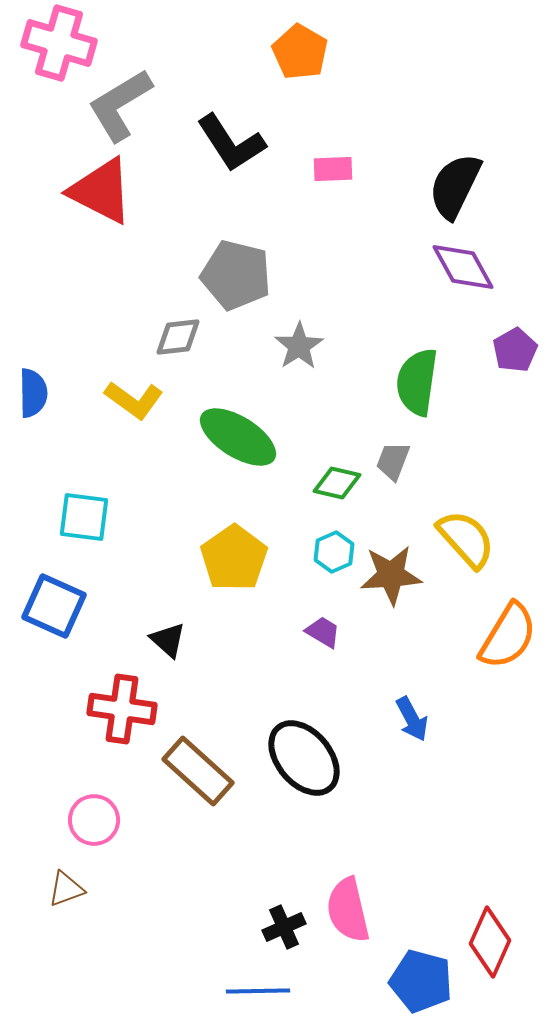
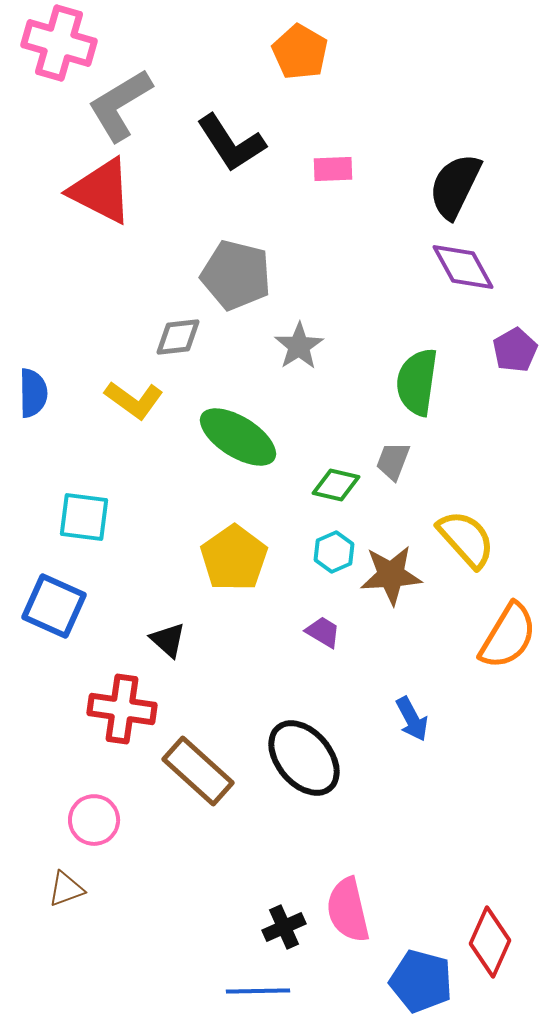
green diamond: moved 1 px left, 2 px down
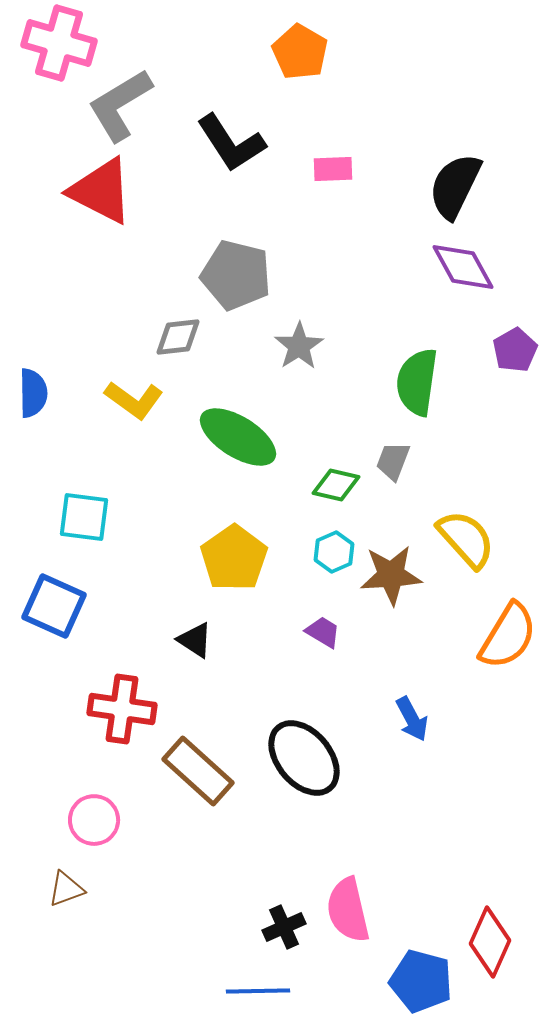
black triangle: moved 27 px right; rotated 9 degrees counterclockwise
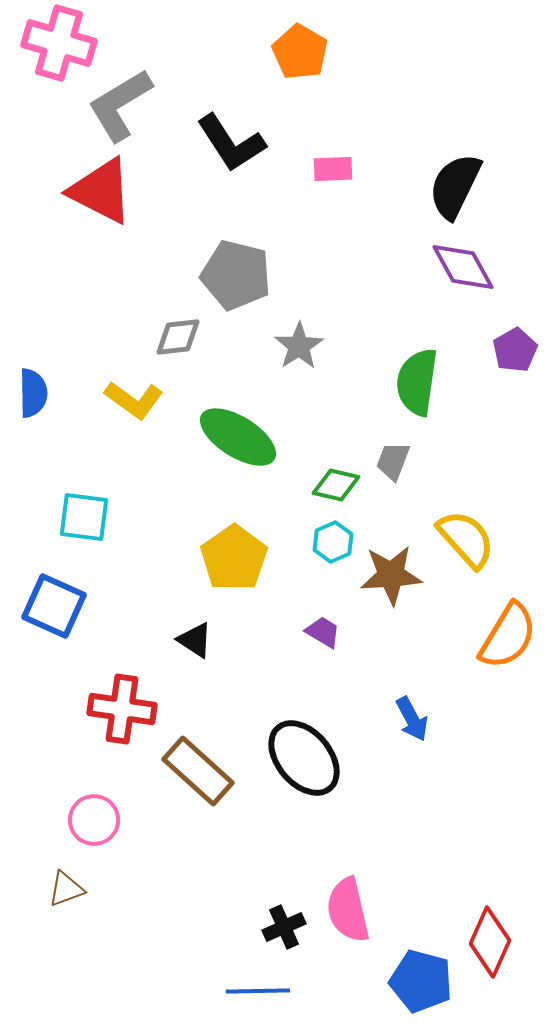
cyan hexagon: moved 1 px left, 10 px up
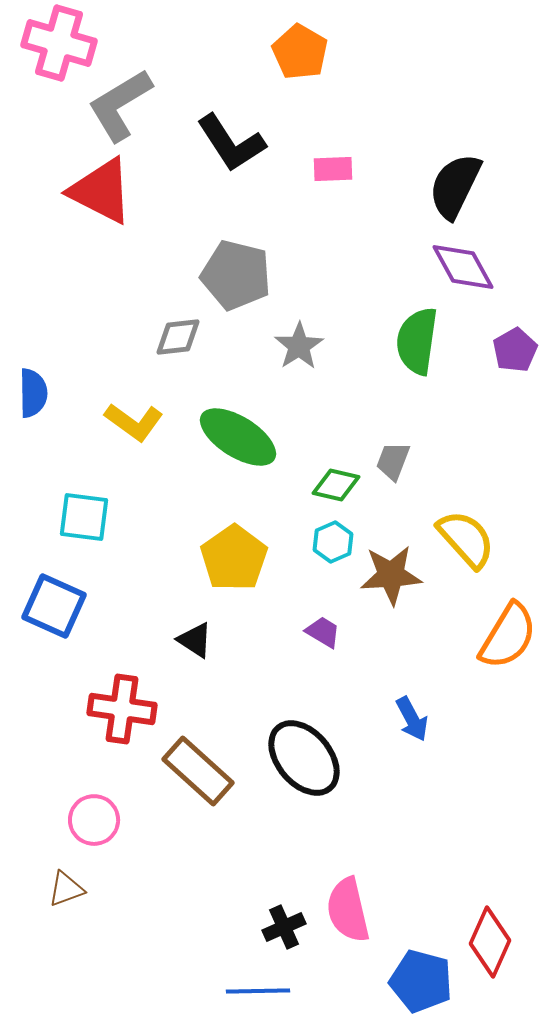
green semicircle: moved 41 px up
yellow L-shape: moved 22 px down
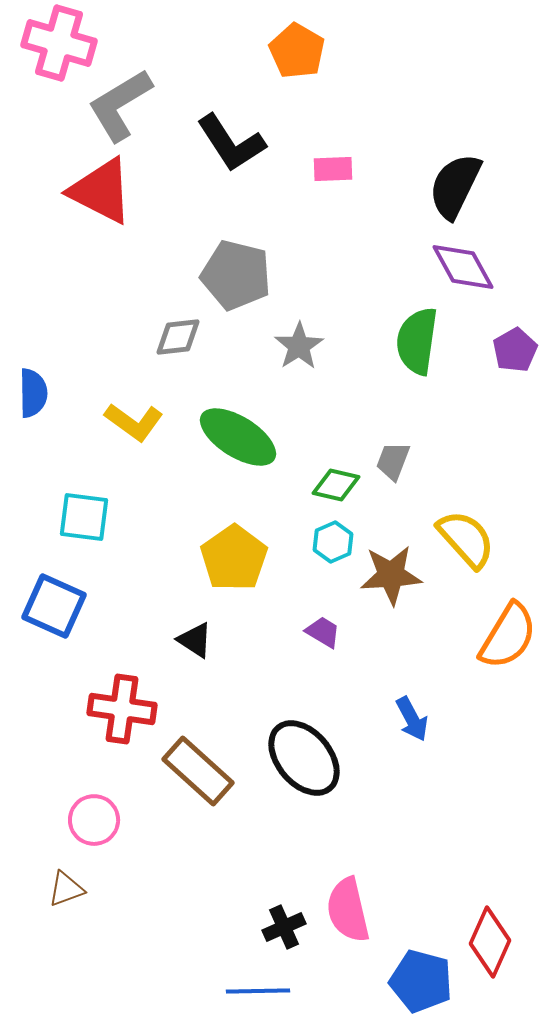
orange pentagon: moved 3 px left, 1 px up
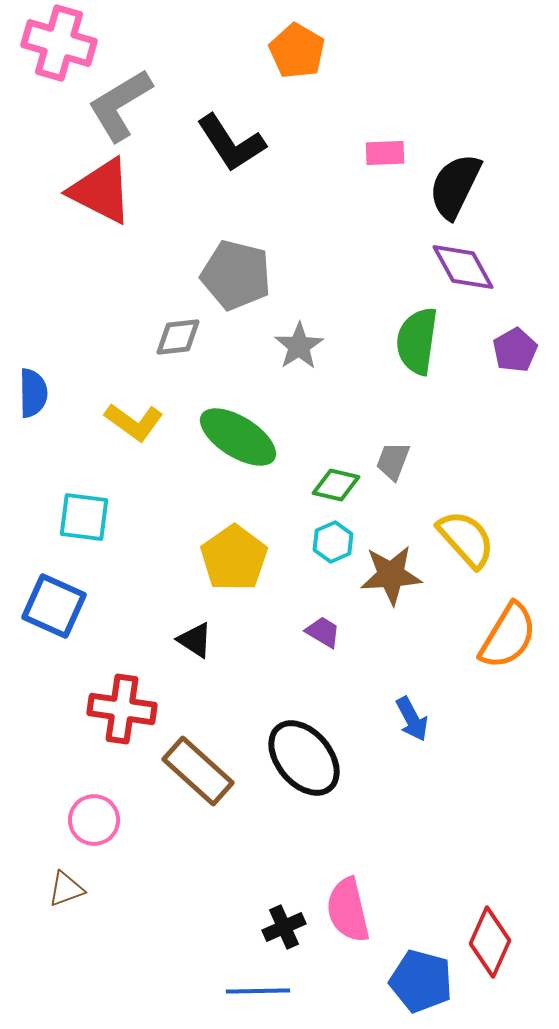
pink rectangle: moved 52 px right, 16 px up
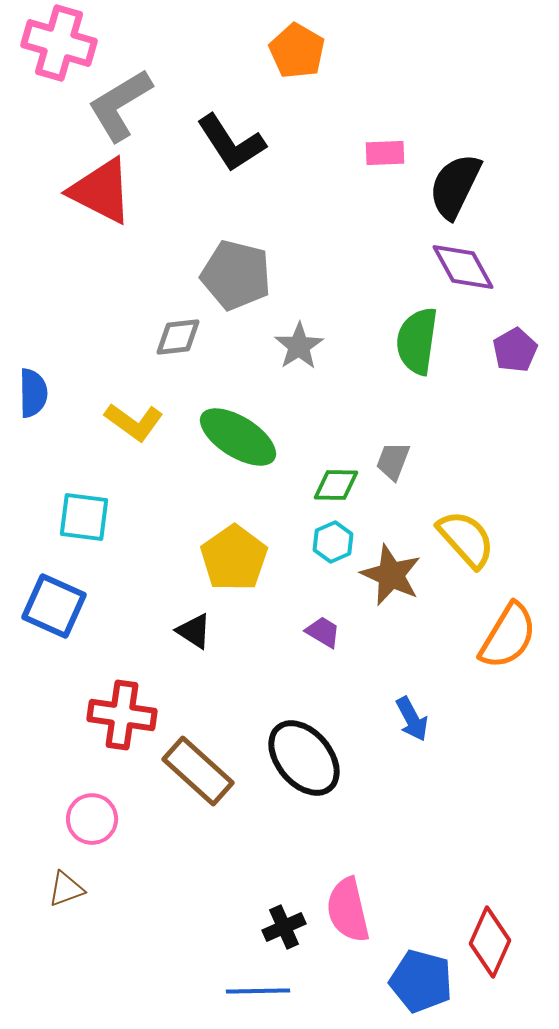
green diamond: rotated 12 degrees counterclockwise
brown star: rotated 28 degrees clockwise
black triangle: moved 1 px left, 9 px up
red cross: moved 6 px down
pink circle: moved 2 px left, 1 px up
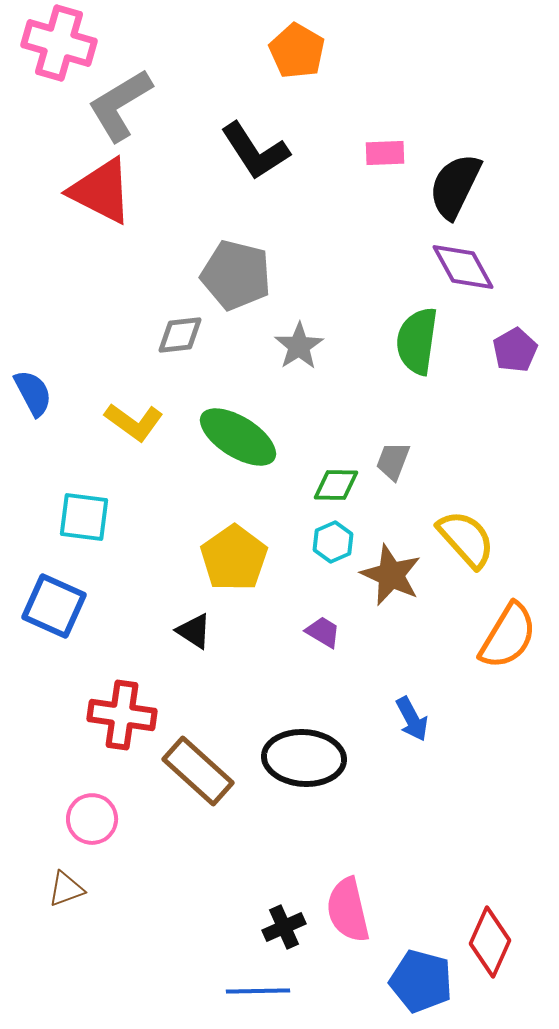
black L-shape: moved 24 px right, 8 px down
gray diamond: moved 2 px right, 2 px up
blue semicircle: rotated 27 degrees counterclockwise
black ellipse: rotated 46 degrees counterclockwise
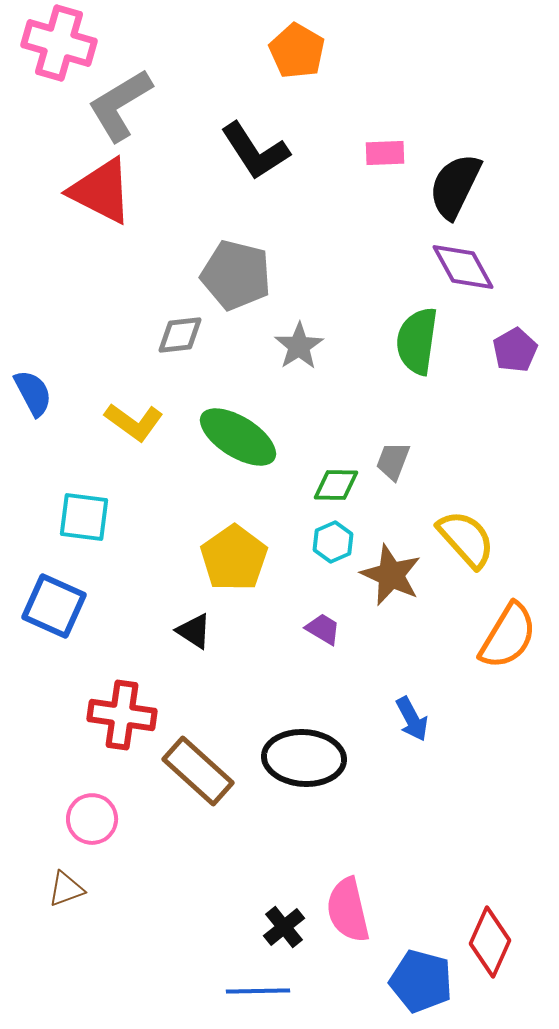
purple trapezoid: moved 3 px up
black cross: rotated 15 degrees counterclockwise
